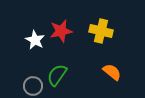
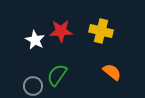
red star: rotated 10 degrees clockwise
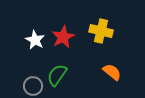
red star: moved 2 px right, 6 px down; rotated 25 degrees counterclockwise
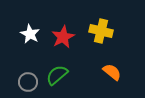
white star: moved 5 px left, 6 px up
green semicircle: rotated 15 degrees clockwise
gray circle: moved 5 px left, 4 px up
